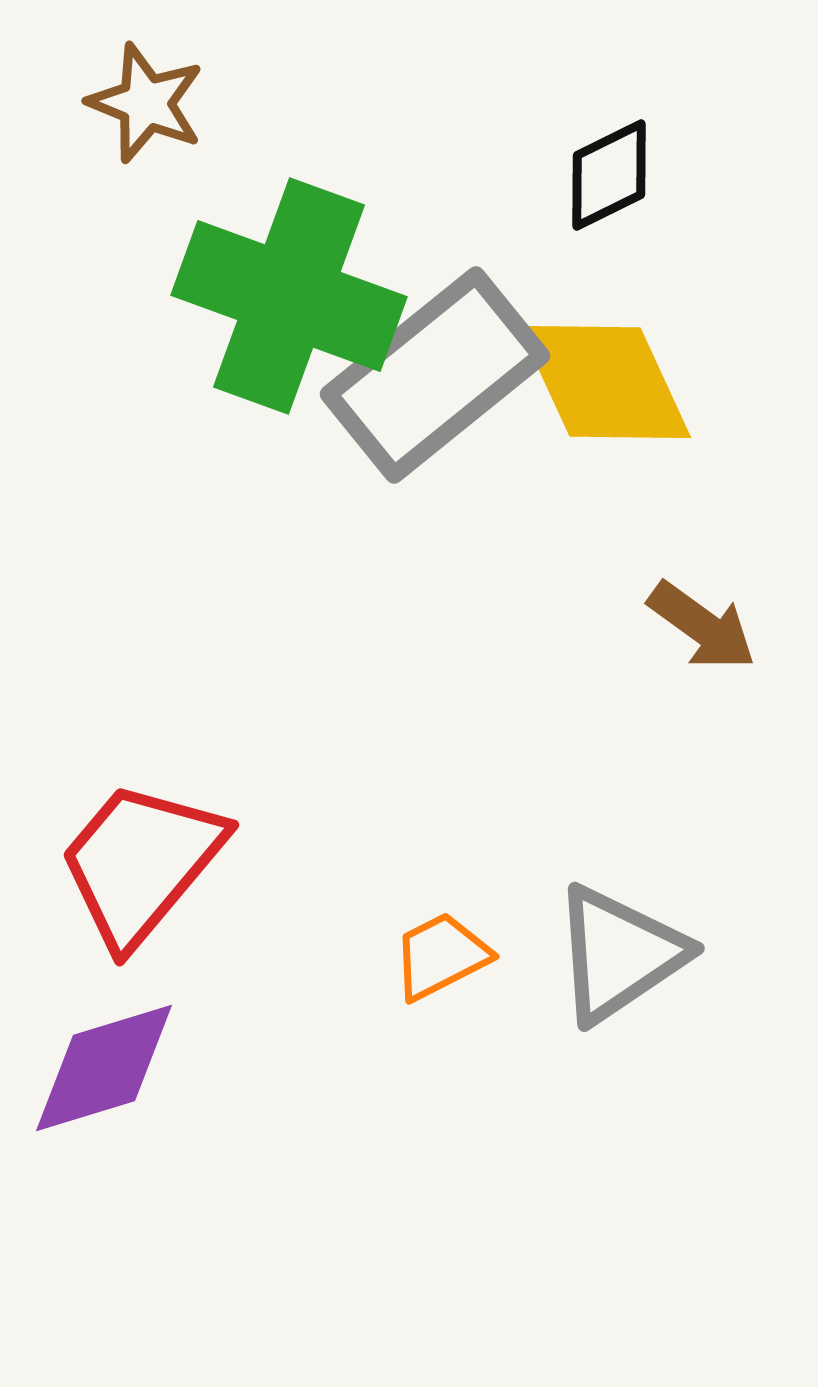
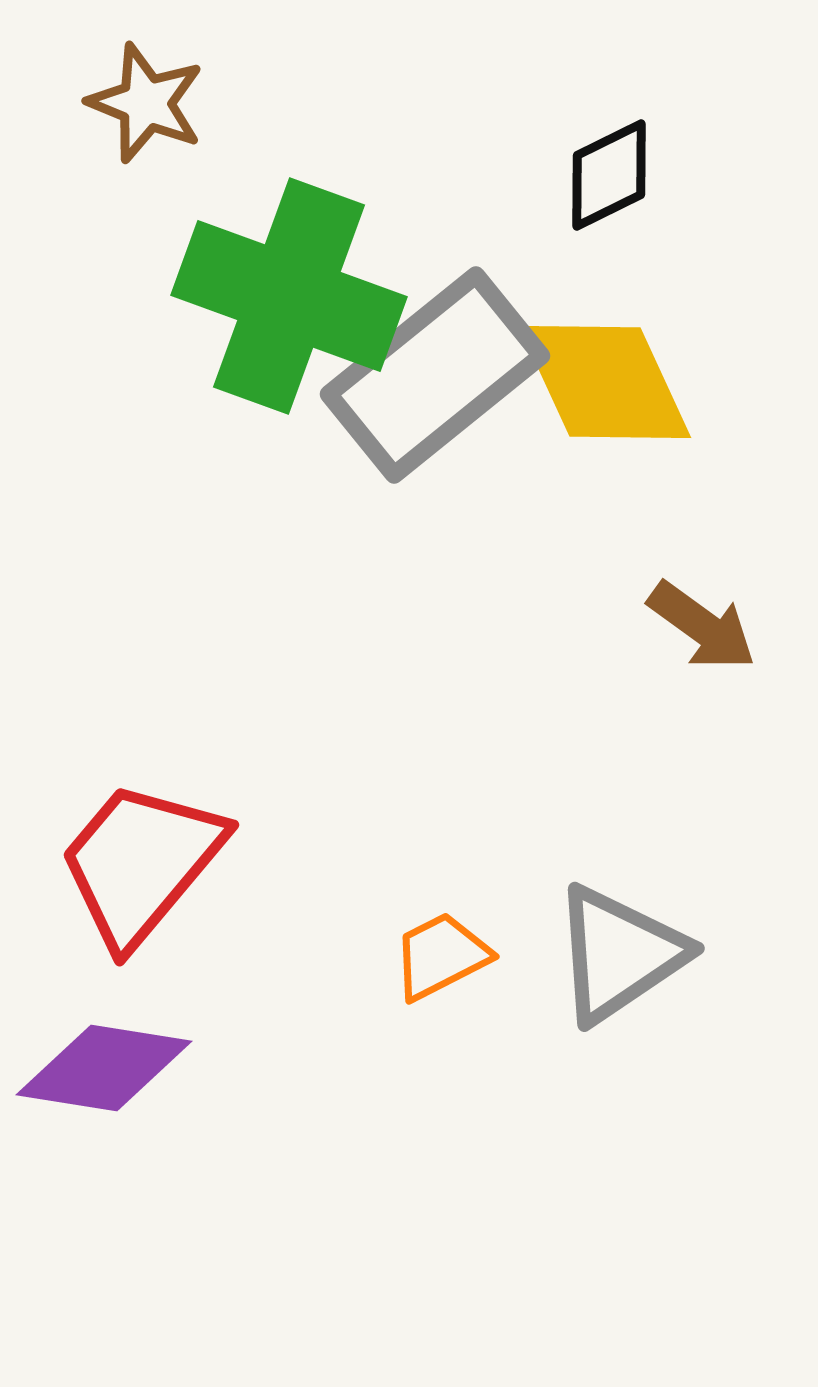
purple diamond: rotated 26 degrees clockwise
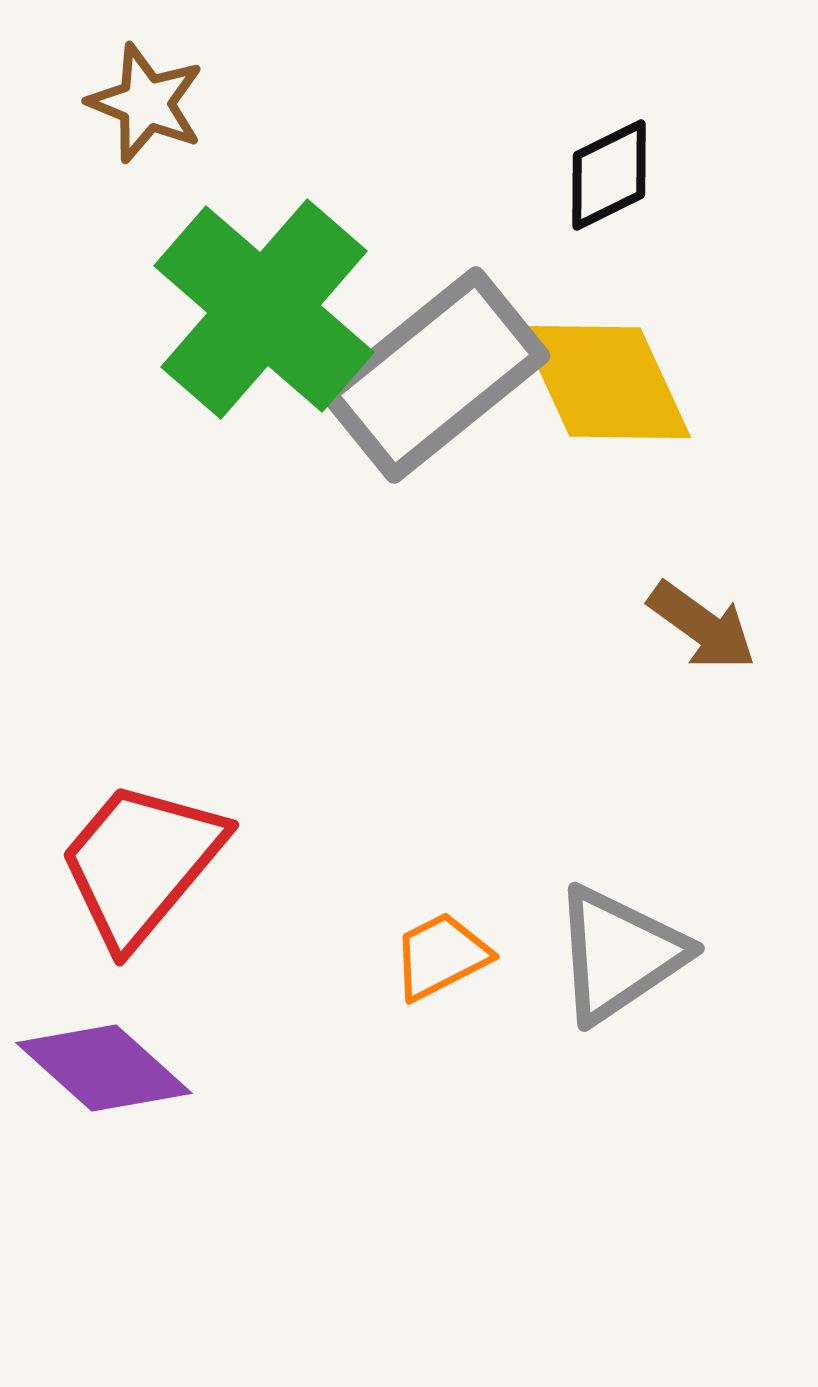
green cross: moved 25 px left, 13 px down; rotated 21 degrees clockwise
purple diamond: rotated 33 degrees clockwise
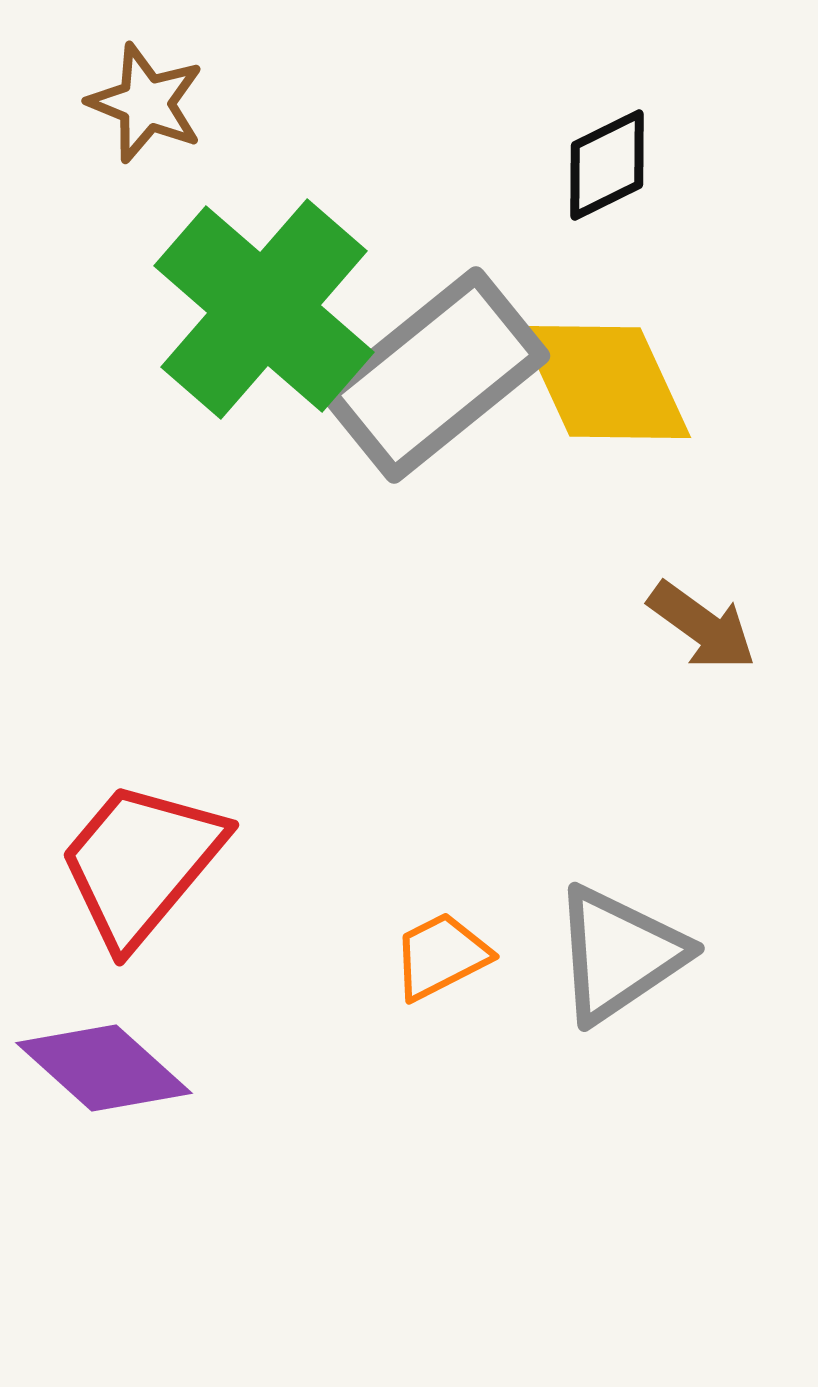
black diamond: moved 2 px left, 10 px up
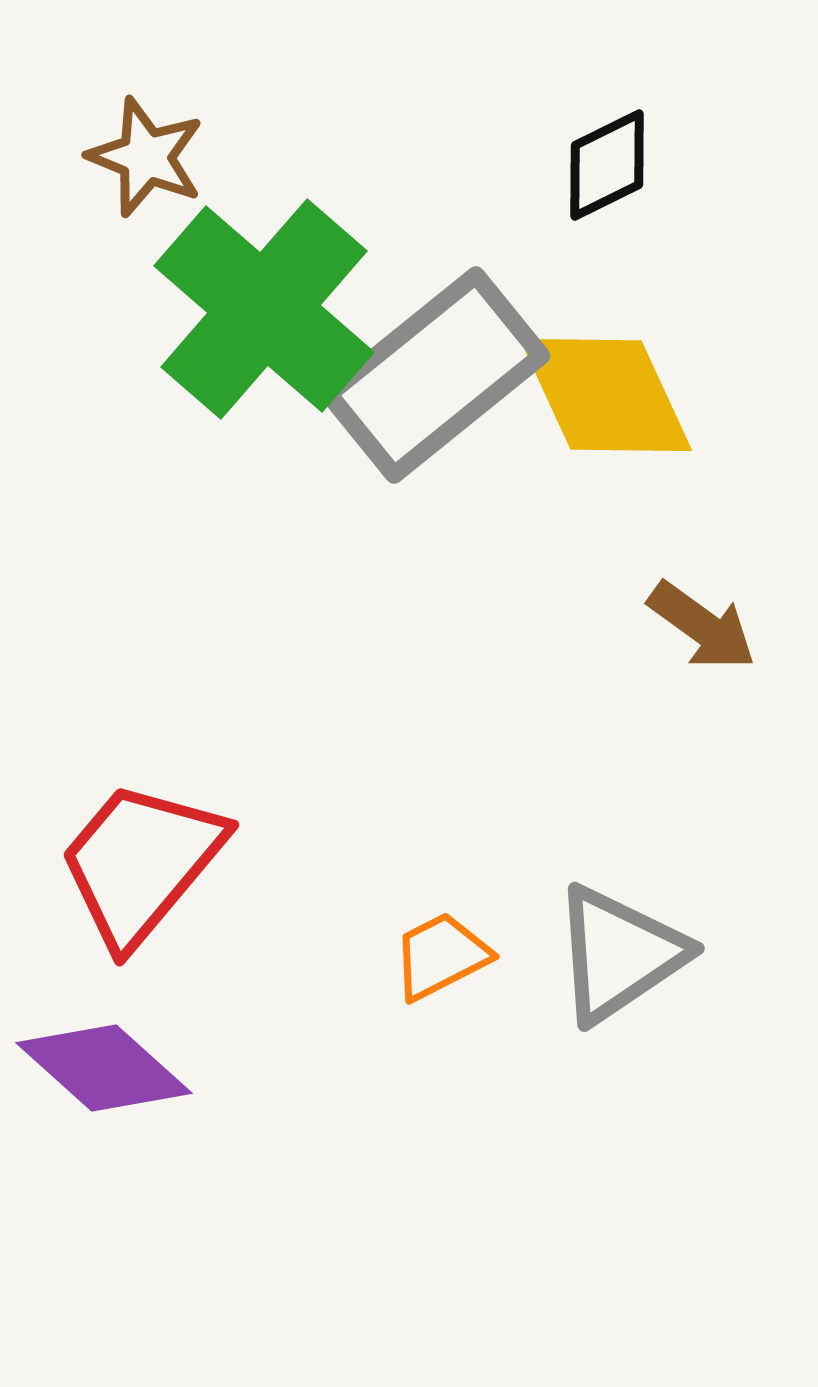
brown star: moved 54 px down
yellow diamond: moved 1 px right, 13 px down
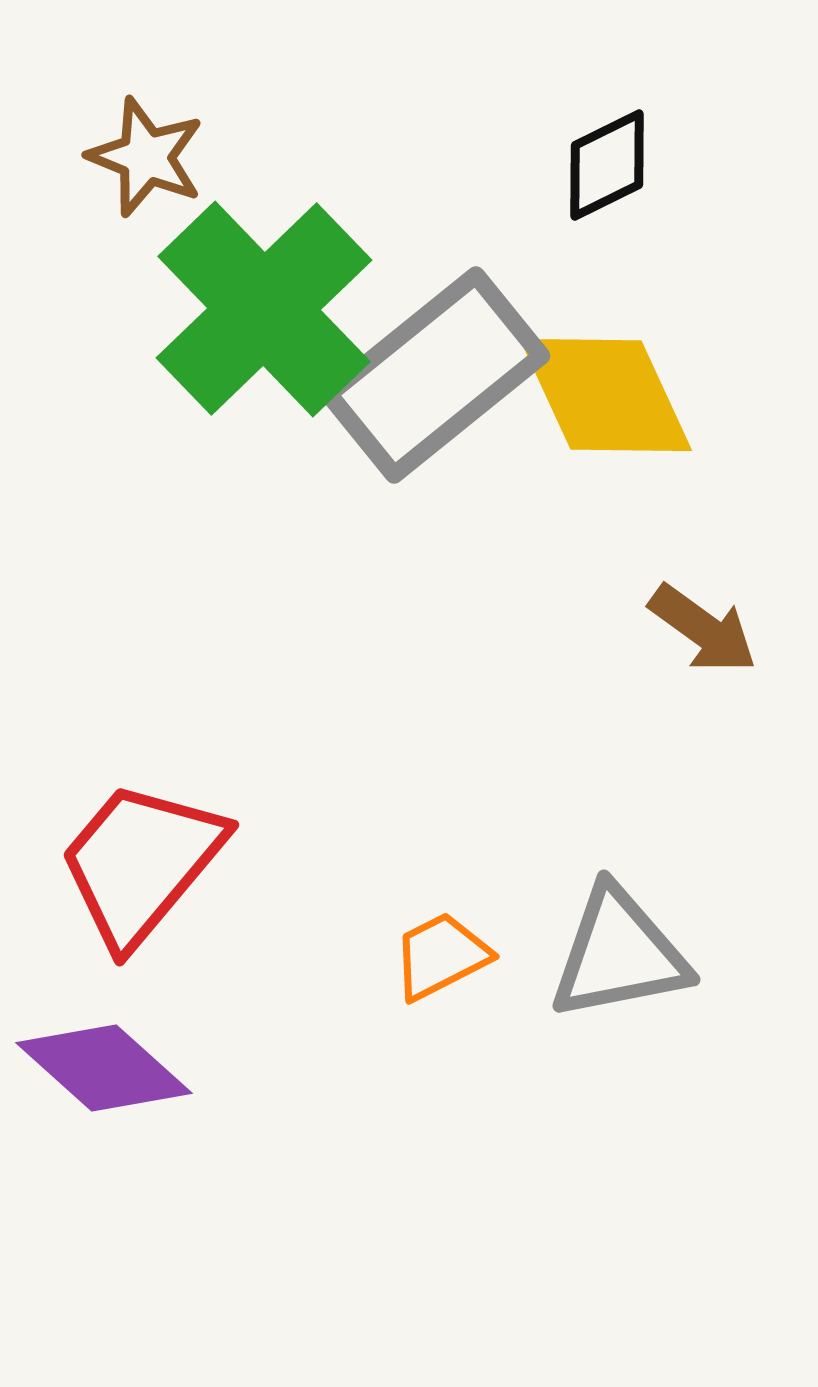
green cross: rotated 5 degrees clockwise
brown arrow: moved 1 px right, 3 px down
gray triangle: rotated 23 degrees clockwise
